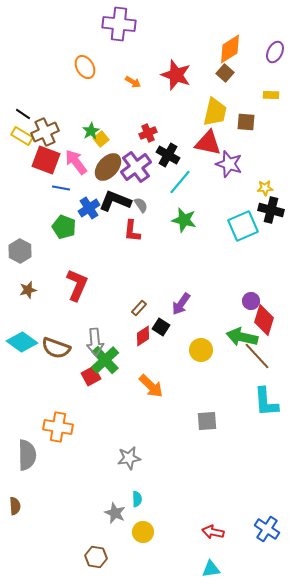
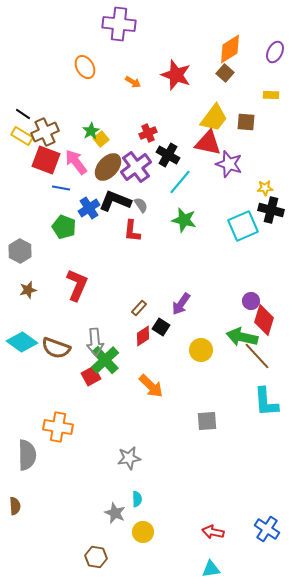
yellow trapezoid at (215, 112): moved 1 px left, 6 px down; rotated 24 degrees clockwise
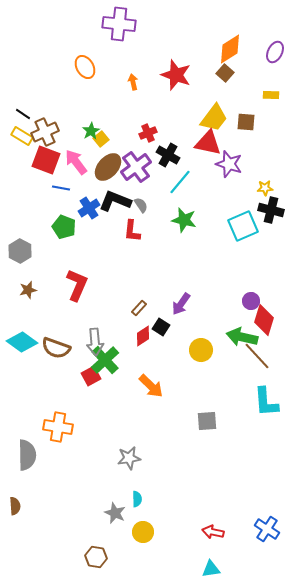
orange arrow at (133, 82): rotated 133 degrees counterclockwise
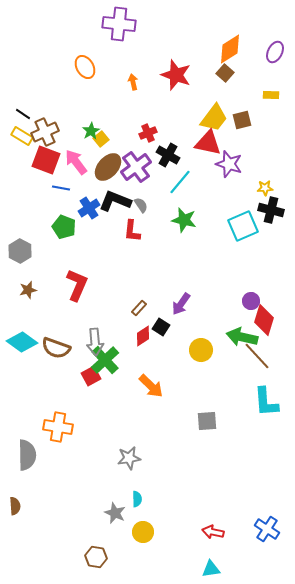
brown square at (246, 122): moved 4 px left, 2 px up; rotated 18 degrees counterclockwise
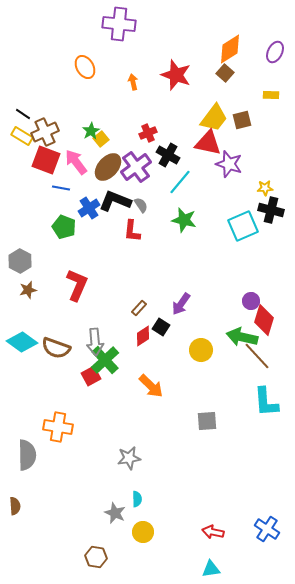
gray hexagon at (20, 251): moved 10 px down
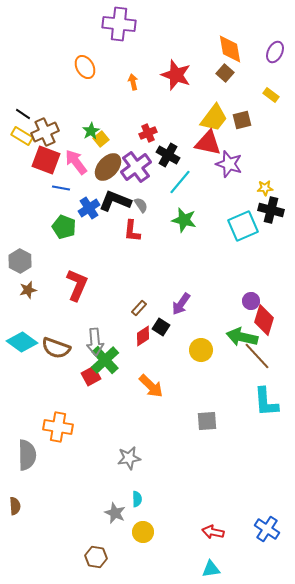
orange diamond at (230, 49): rotated 68 degrees counterclockwise
yellow rectangle at (271, 95): rotated 35 degrees clockwise
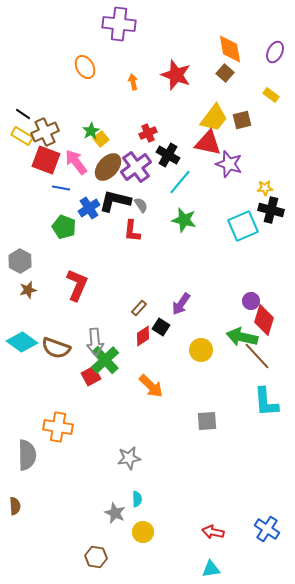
black L-shape at (115, 201): rotated 8 degrees counterclockwise
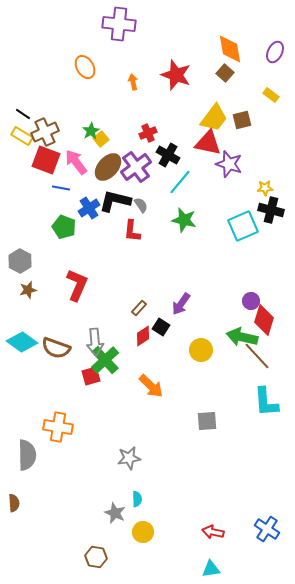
red square at (91, 376): rotated 12 degrees clockwise
brown semicircle at (15, 506): moved 1 px left, 3 px up
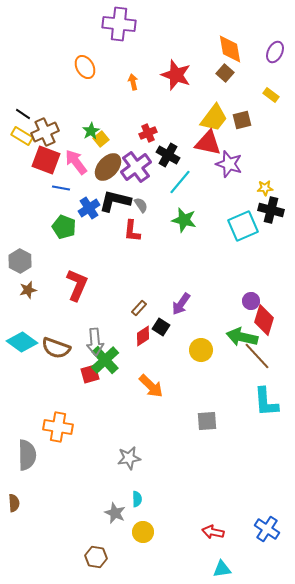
red square at (91, 376): moved 1 px left, 2 px up
cyan triangle at (211, 569): moved 11 px right
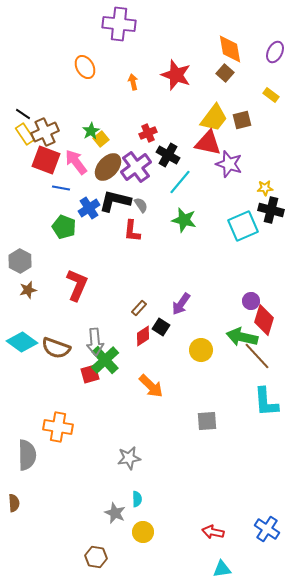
yellow rectangle at (22, 136): moved 3 px right, 2 px up; rotated 25 degrees clockwise
